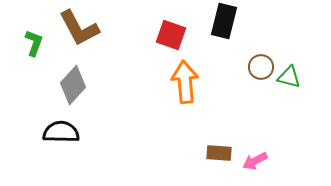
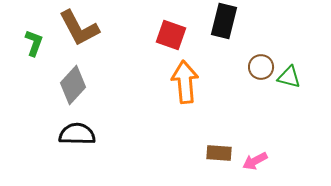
black semicircle: moved 16 px right, 2 px down
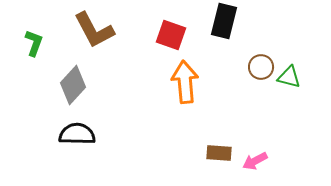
brown L-shape: moved 15 px right, 2 px down
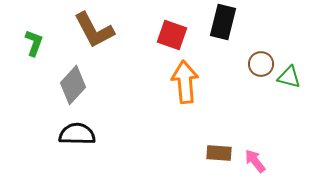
black rectangle: moved 1 px left, 1 px down
red square: moved 1 px right
brown circle: moved 3 px up
pink arrow: rotated 80 degrees clockwise
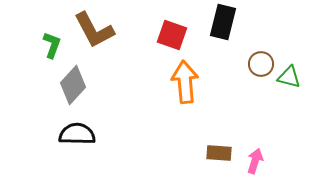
green L-shape: moved 18 px right, 2 px down
pink arrow: rotated 55 degrees clockwise
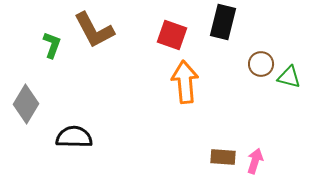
gray diamond: moved 47 px left, 19 px down; rotated 12 degrees counterclockwise
black semicircle: moved 3 px left, 3 px down
brown rectangle: moved 4 px right, 4 px down
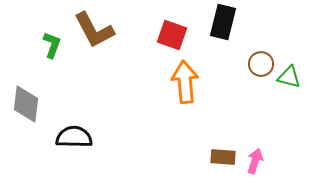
gray diamond: rotated 24 degrees counterclockwise
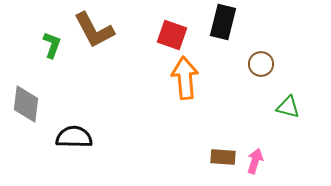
green triangle: moved 1 px left, 30 px down
orange arrow: moved 4 px up
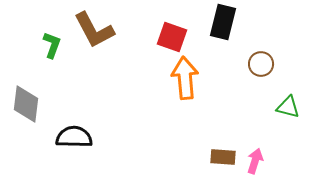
red square: moved 2 px down
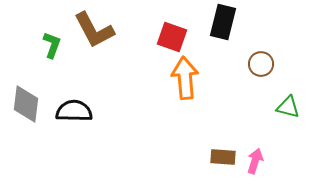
black semicircle: moved 26 px up
